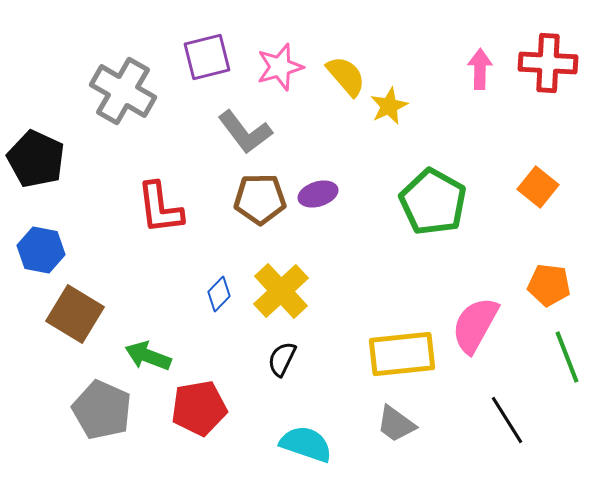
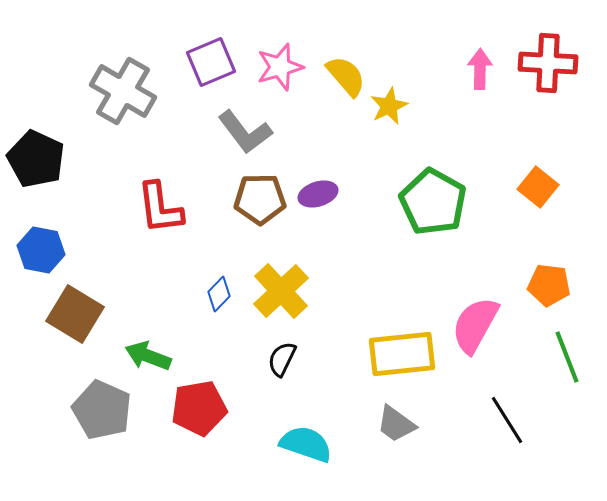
purple square: moved 4 px right, 5 px down; rotated 9 degrees counterclockwise
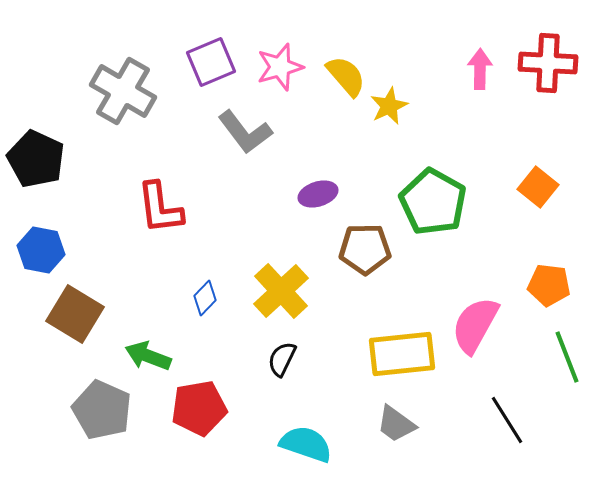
brown pentagon: moved 105 px right, 50 px down
blue diamond: moved 14 px left, 4 px down
